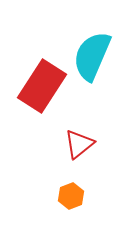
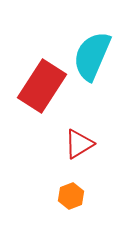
red triangle: rotated 8 degrees clockwise
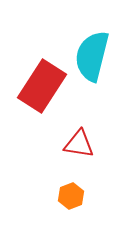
cyan semicircle: rotated 9 degrees counterclockwise
red triangle: rotated 40 degrees clockwise
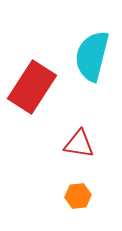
red rectangle: moved 10 px left, 1 px down
orange hexagon: moved 7 px right; rotated 15 degrees clockwise
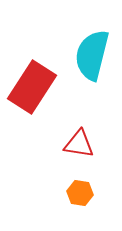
cyan semicircle: moved 1 px up
orange hexagon: moved 2 px right, 3 px up; rotated 15 degrees clockwise
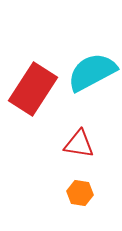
cyan semicircle: moved 17 px down; rotated 48 degrees clockwise
red rectangle: moved 1 px right, 2 px down
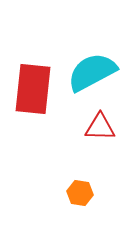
red rectangle: rotated 27 degrees counterclockwise
red triangle: moved 21 px right, 17 px up; rotated 8 degrees counterclockwise
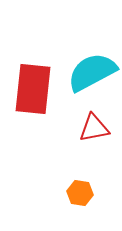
red triangle: moved 6 px left, 1 px down; rotated 12 degrees counterclockwise
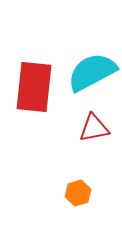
red rectangle: moved 1 px right, 2 px up
orange hexagon: moved 2 px left; rotated 25 degrees counterclockwise
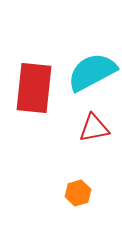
red rectangle: moved 1 px down
